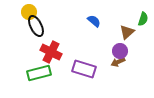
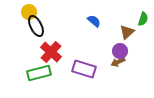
red cross: rotated 15 degrees clockwise
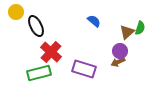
yellow circle: moved 13 px left
green semicircle: moved 3 px left, 9 px down
